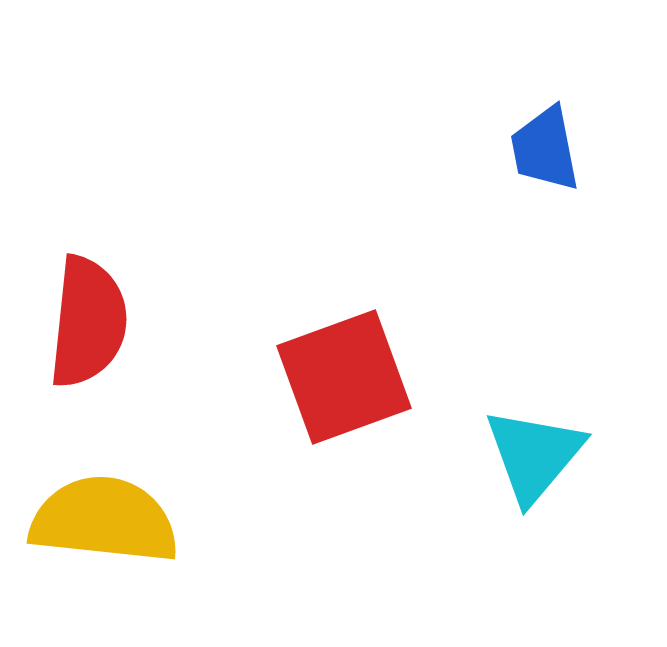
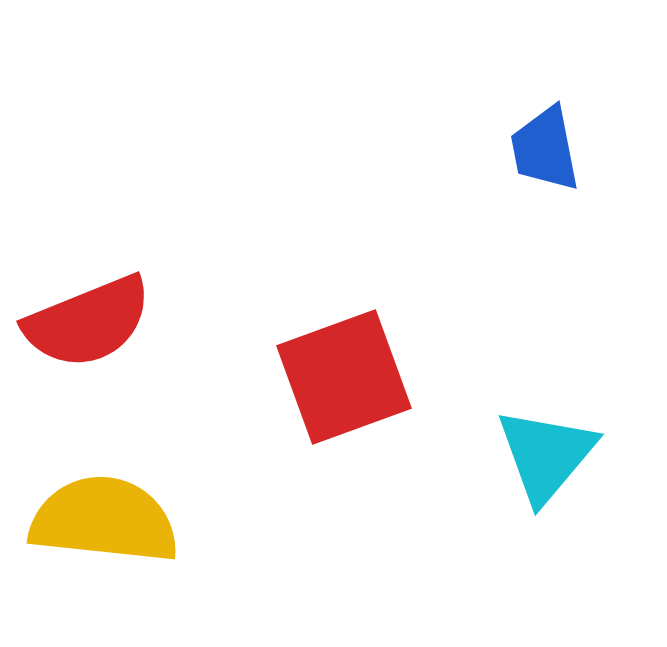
red semicircle: rotated 62 degrees clockwise
cyan triangle: moved 12 px right
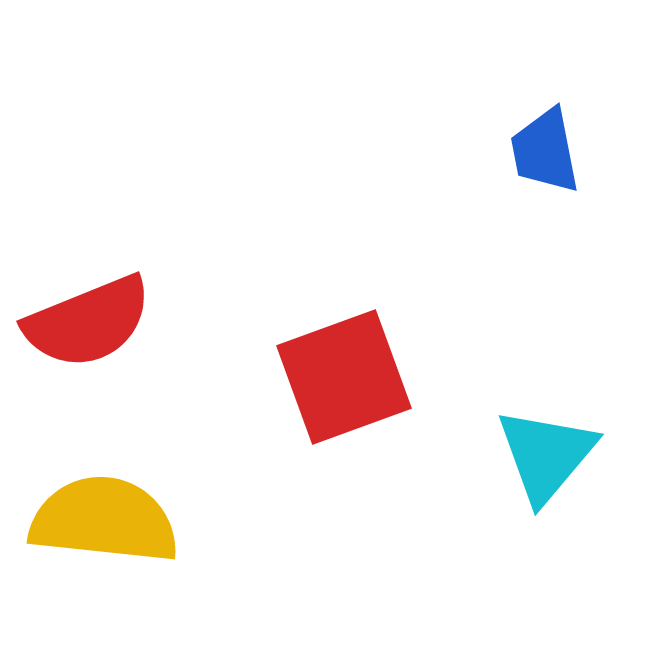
blue trapezoid: moved 2 px down
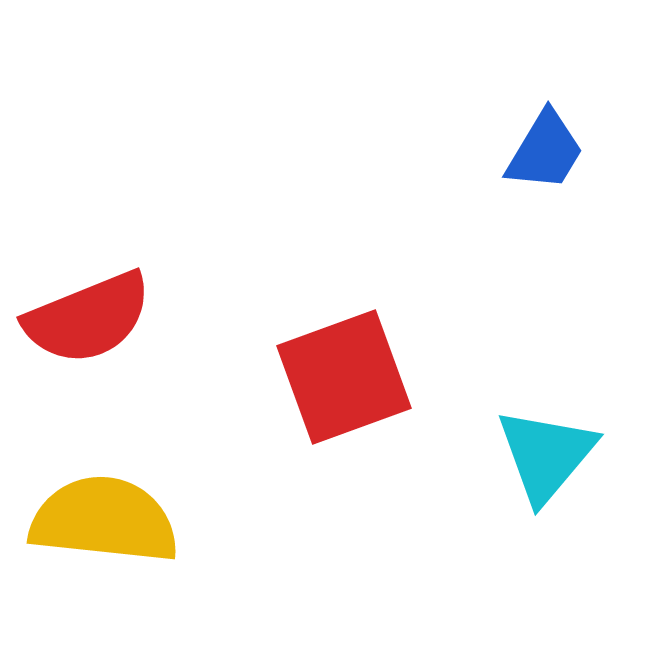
blue trapezoid: rotated 138 degrees counterclockwise
red semicircle: moved 4 px up
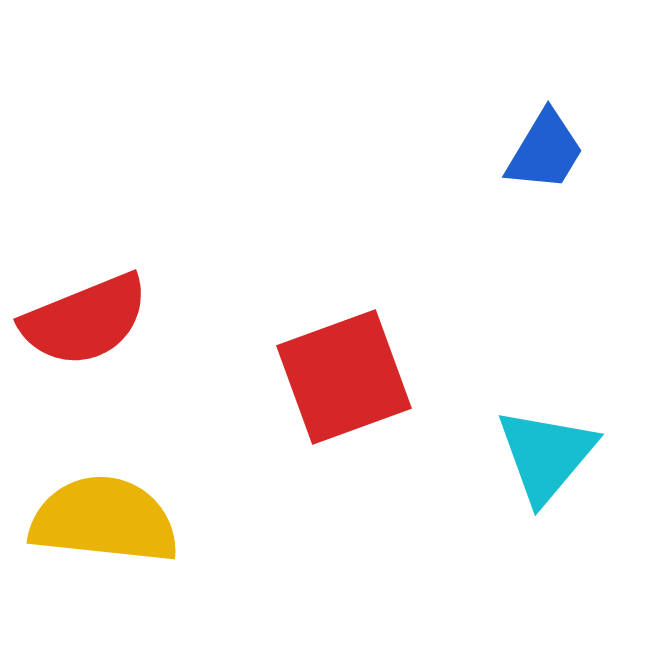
red semicircle: moved 3 px left, 2 px down
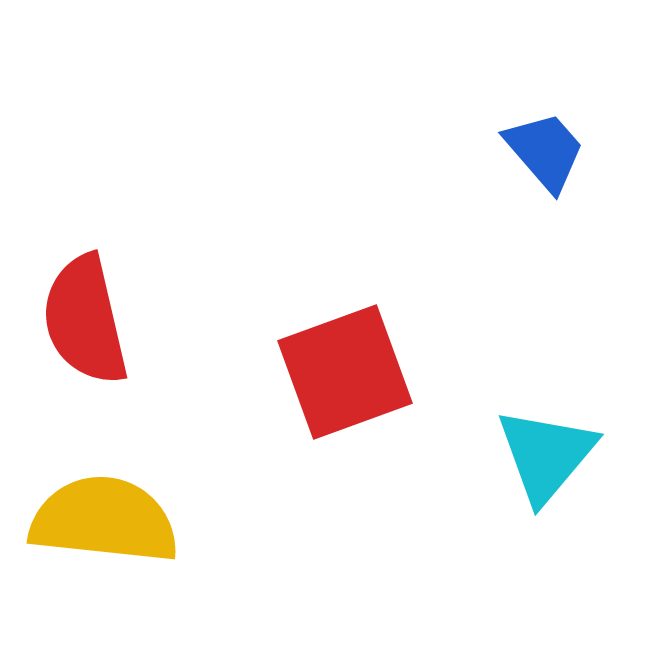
blue trapezoid: rotated 72 degrees counterclockwise
red semicircle: rotated 99 degrees clockwise
red square: moved 1 px right, 5 px up
